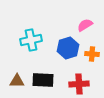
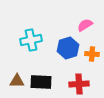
black rectangle: moved 2 px left, 2 px down
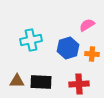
pink semicircle: moved 2 px right
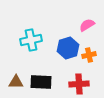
orange cross: moved 3 px left, 1 px down; rotated 16 degrees counterclockwise
brown triangle: moved 1 px left, 1 px down
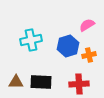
blue hexagon: moved 2 px up
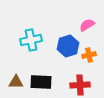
red cross: moved 1 px right, 1 px down
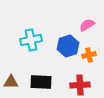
brown triangle: moved 5 px left
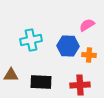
blue hexagon: rotated 20 degrees clockwise
orange cross: rotated 16 degrees clockwise
brown triangle: moved 7 px up
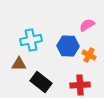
orange cross: rotated 24 degrees clockwise
brown triangle: moved 8 px right, 11 px up
black rectangle: rotated 35 degrees clockwise
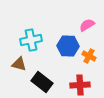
orange cross: moved 1 px down
brown triangle: rotated 14 degrees clockwise
black rectangle: moved 1 px right
